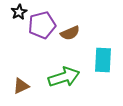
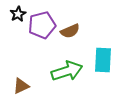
black star: moved 1 px left, 2 px down
brown semicircle: moved 2 px up
green arrow: moved 3 px right, 6 px up
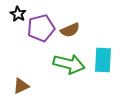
black star: rotated 14 degrees counterclockwise
purple pentagon: moved 1 px left, 3 px down
brown semicircle: moved 1 px up
green arrow: moved 2 px right, 7 px up; rotated 32 degrees clockwise
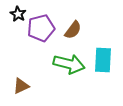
brown semicircle: moved 3 px right; rotated 30 degrees counterclockwise
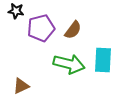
black star: moved 2 px left, 3 px up; rotated 21 degrees counterclockwise
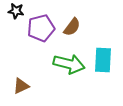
brown semicircle: moved 1 px left, 3 px up
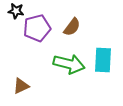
purple pentagon: moved 4 px left
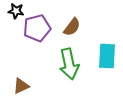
cyan rectangle: moved 4 px right, 4 px up
green arrow: rotated 64 degrees clockwise
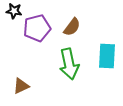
black star: moved 2 px left
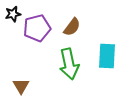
black star: moved 1 px left, 3 px down; rotated 21 degrees counterclockwise
brown triangle: rotated 36 degrees counterclockwise
